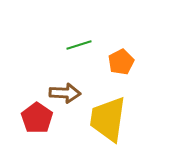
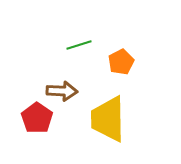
brown arrow: moved 3 px left, 2 px up
yellow trapezoid: rotated 9 degrees counterclockwise
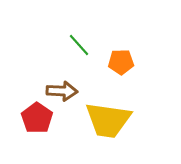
green line: rotated 65 degrees clockwise
orange pentagon: rotated 25 degrees clockwise
yellow trapezoid: moved 1 px down; rotated 81 degrees counterclockwise
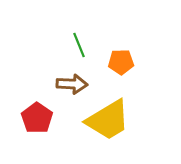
green line: rotated 20 degrees clockwise
brown arrow: moved 10 px right, 7 px up
yellow trapezoid: rotated 39 degrees counterclockwise
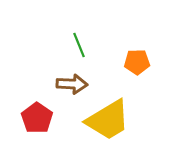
orange pentagon: moved 16 px right
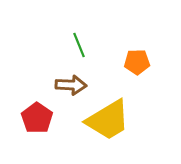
brown arrow: moved 1 px left, 1 px down
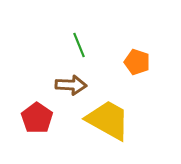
orange pentagon: rotated 20 degrees clockwise
yellow trapezoid: rotated 120 degrees counterclockwise
